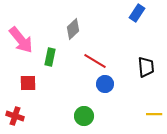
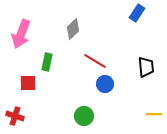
pink arrow: moved 6 px up; rotated 60 degrees clockwise
green rectangle: moved 3 px left, 5 px down
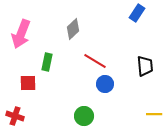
black trapezoid: moved 1 px left, 1 px up
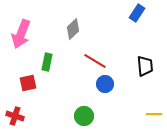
red square: rotated 12 degrees counterclockwise
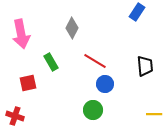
blue rectangle: moved 1 px up
gray diamond: moved 1 px left, 1 px up; rotated 20 degrees counterclockwise
pink arrow: rotated 32 degrees counterclockwise
green rectangle: moved 4 px right; rotated 42 degrees counterclockwise
green circle: moved 9 px right, 6 px up
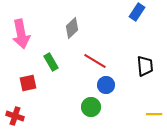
gray diamond: rotated 20 degrees clockwise
blue circle: moved 1 px right, 1 px down
green circle: moved 2 px left, 3 px up
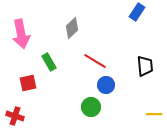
green rectangle: moved 2 px left
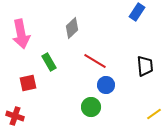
yellow line: rotated 35 degrees counterclockwise
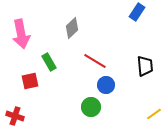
red square: moved 2 px right, 2 px up
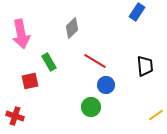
yellow line: moved 2 px right, 1 px down
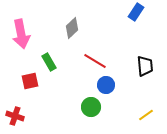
blue rectangle: moved 1 px left
yellow line: moved 10 px left
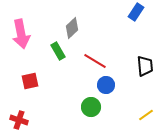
green rectangle: moved 9 px right, 11 px up
red cross: moved 4 px right, 4 px down
